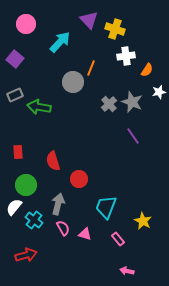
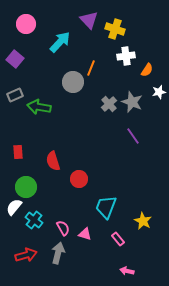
green circle: moved 2 px down
gray arrow: moved 49 px down
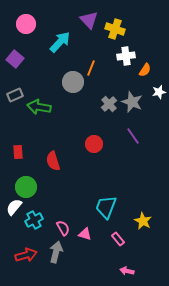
orange semicircle: moved 2 px left
red circle: moved 15 px right, 35 px up
cyan cross: rotated 24 degrees clockwise
gray arrow: moved 2 px left, 1 px up
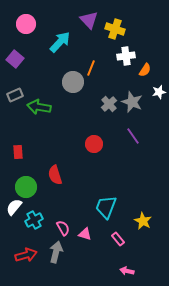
red semicircle: moved 2 px right, 14 px down
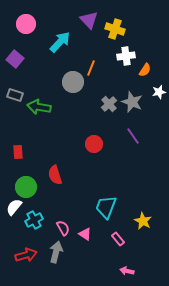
gray rectangle: rotated 42 degrees clockwise
pink triangle: rotated 16 degrees clockwise
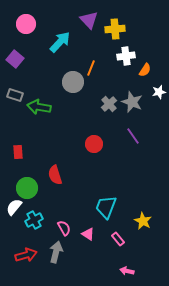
yellow cross: rotated 24 degrees counterclockwise
green circle: moved 1 px right, 1 px down
pink semicircle: moved 1 px right
pink triangle: moved 3 px right
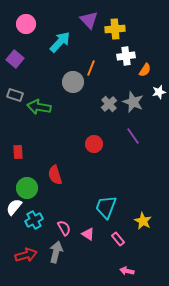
gray star: moved 1 px right
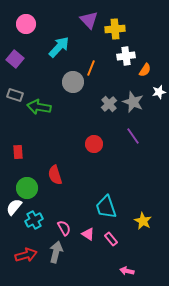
cyan arrow: moved 1 px left, 5 px down
cyan trapezoid: rotated 40 degrees counterclockwise
pink rectangle: moved 7 px left
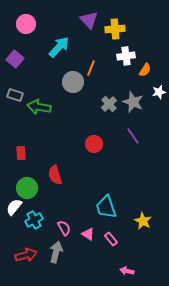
red rectangle: moved 3 px right, 1 px down
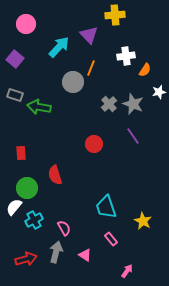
purple triangle: moved 15 px down
yellow cross: moved 14 px up
gray star: moved 2 px down
pink triangle: moved 3 px left, 21 px down
red arrow: moved 4 px down
pink arrow: rotated 112 degrees clockwise
